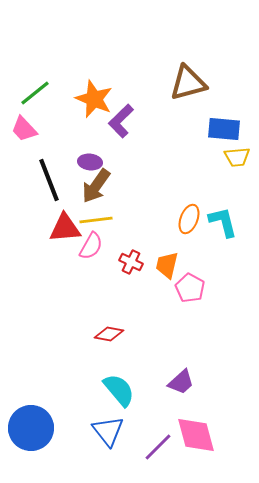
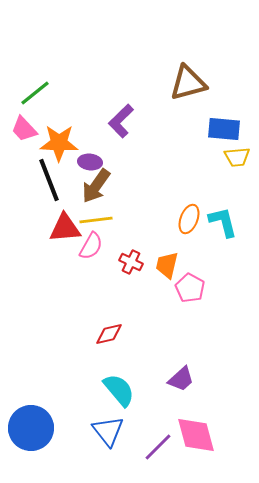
orange star: moved 35 px left, 44 px down; rotated 21 degrees counterclockwise
red diamond: rotated 24 degrees counterclockwise
purple trapezoid: moved 3 px up
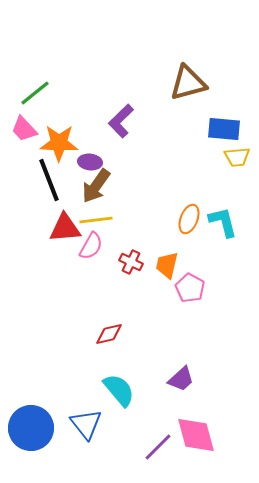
blue triangle: moved 22 px left, 7 px up
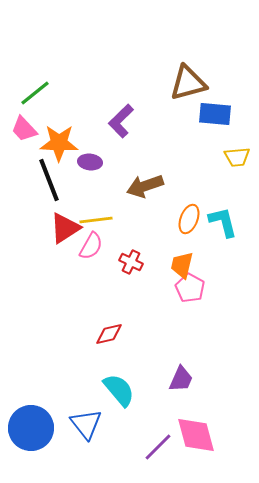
blue rectangle: moved 9 px left, 15 px up
brown arrow: moved 49 px right; rotated 36 degrees clockwise
red triangle: rotated 28 degrees counterclockwise
orange trapezoid: moved 15 px right
purple trapezoid: rotated 24 degrees counterclockwise
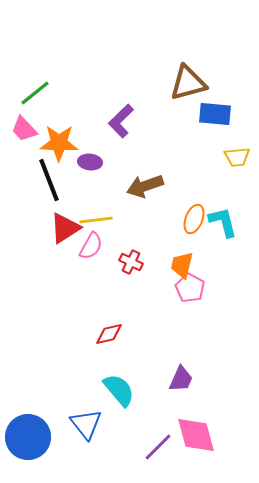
orange ellipse: moved 5 px right
blue circle: moved 3 px left, 9 px down
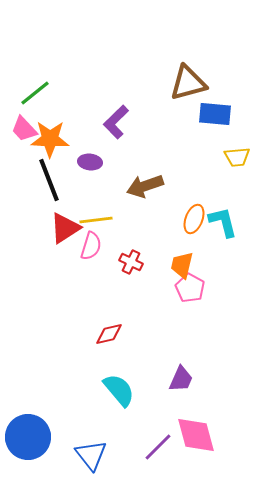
purple L-shape: moved 5 px left, 1 px down
orange star: moved 9 px left, 4 px up
pink semicircle: rotated 12 degrees counterclockwise
blue triangle: moved 5 px right, 31 px down
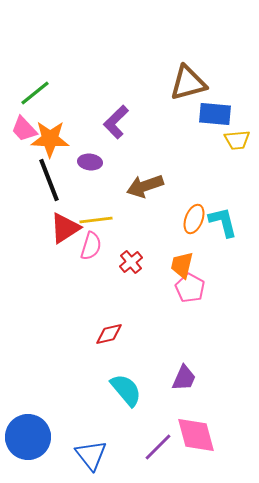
yellow trapezoid: moved 17 px up
red cross: rotated 25 degrees clockwise
purple trapezoid: moved 3 px right, 1 px up
cyan semicircle: moved 7 px right
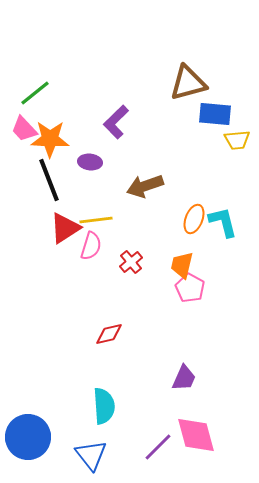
cyan semicircle: moved 22 px left, 16 px down; rotated 36 degrees clockwise
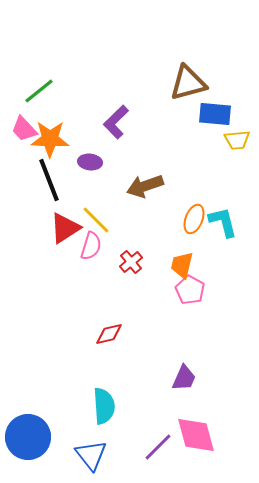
green line: moved 4 px right, 2 px up
yellow line: rotated 52 degrees clockwise
pink pentagon: moved 2 px down
